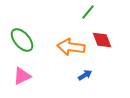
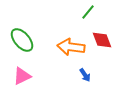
blue arrow: rotated 88 degrees clockwise
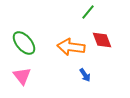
green ellipse: moved 2 px right, 3 px down
pink triangle: rotated 42 degrees counterclockwise
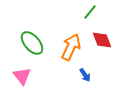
green line: moved 2 px right
green ellipse: moved 8 px right
orange arrow: rotated 108 degrees clockwise
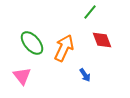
orange arrow: moved 7 px left, 1 px down
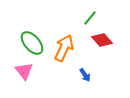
green line: moved 6 px down
red diamond: rotated 20 degrees counterclockwise
pink triangle: moved 2 px right, 5 px up
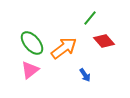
red diamond: moved 2 px right, 1 px down
orange arrow: rotated 28 degrees clockwise
pink triangle: moved 6 px right, 1 px up; rotated 30 degrees clockwise
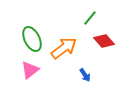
green ellipse: moved 4 px up; rotated 15 degrees clockwise
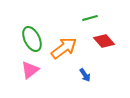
green line: rotated 35 degrees clockwise
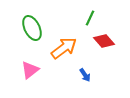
green line: rotated 49 degrees counterclockwise
green ellipse: moved 11 px up
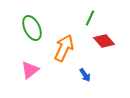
orange arrow: rotated 28 degrees counterclockwise
